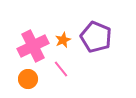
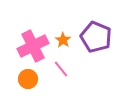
orange star: rotated 14 degrees counterclockwise
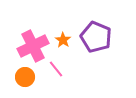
pink line: moved 5 px left
orange circle: moved 3 px left, 2 px up
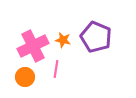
orange star: rotated 21 degrees counterclockwise
pink line: rotated 48 degrees clockwise
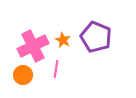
orange star: rotated 14 degrees clockwise
orange circle: moved 2 px left, 2 px up
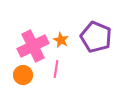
orange star: moved 2 px left
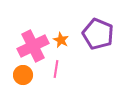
purple pentagon: moved 2 px right, 3 px up
